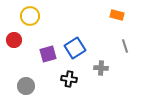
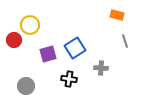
yellow circle: moved 9 px down
gray line: moved 5 px up
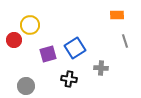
orange rectangle: rotated 16 degrees counterclockwise
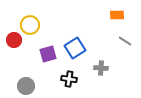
gray line: rotated 40 degrees counterclockwise
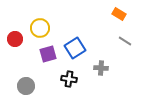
orange rectangle: moved 2 px right, 1 px up; rotated 32 degrees clockwise
yellow circle: moved 10 px right, 3 px down
red circle: moved 1 px right, 1 px up
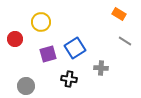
yellow circle: moved 1 px right, 6 px up
